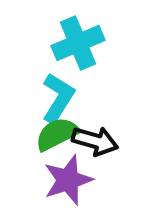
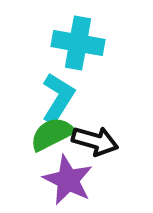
cyan cross: rotated 33 degrees clockwise
green semicircle: moved 5 px left
purple star: rotated 27 degrees counterclockwise
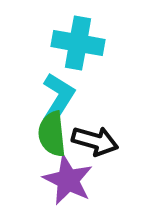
green semicircle: rotated 69 degrees counterclockwise
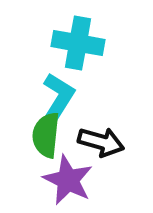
green semicircle: moved 6 px left, 1 px down; rotated 12 degrees clockwise
black arrow: moved 6 px right, 1 px down
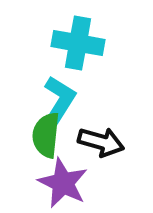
cyan L-shape: moved 1 px right, 3 px down
purple star: moved 5 px left, 3 px down
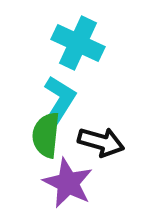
cyan cross: rotated 15 degrees clockwise
purple star: moved 5 px right
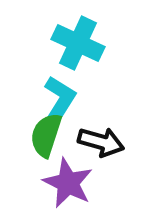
green semicircle: rotated 12 degrees clockwise
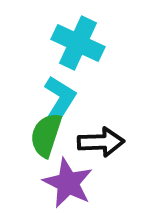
black arrow: rotated 18 degrees counterclockwise
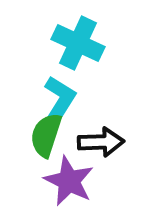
purple star: moved 1 px right, 2 px up
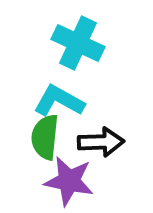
cyan L-shape: rotated 93 degrees counterclockwise
green semicircle: moved 1 px left, 2 px down; rotated 12 degrees counterclockwise
purple star: rotated 15 degrees counterclockwise
